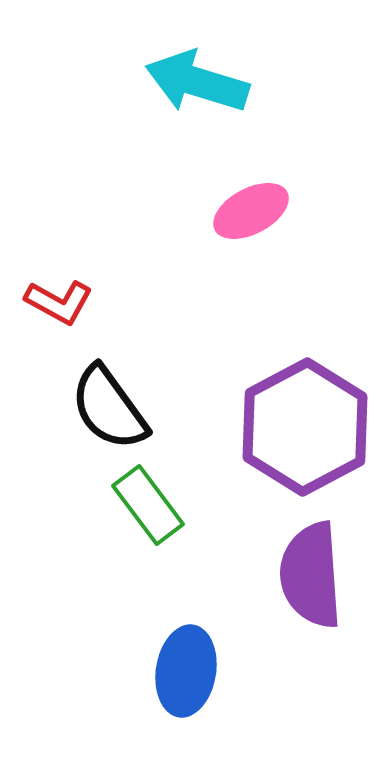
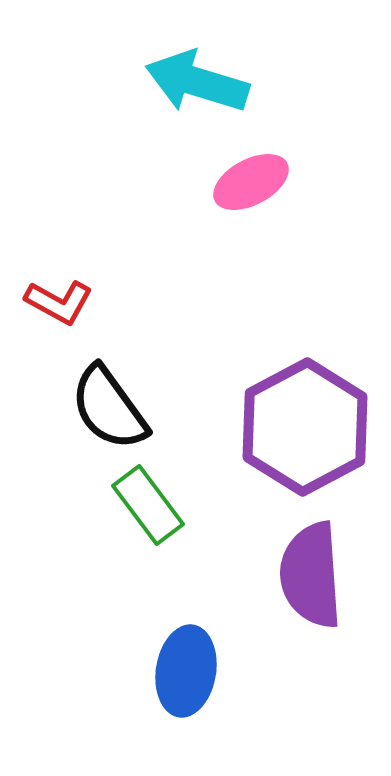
pink ellipse: moved 29 px up
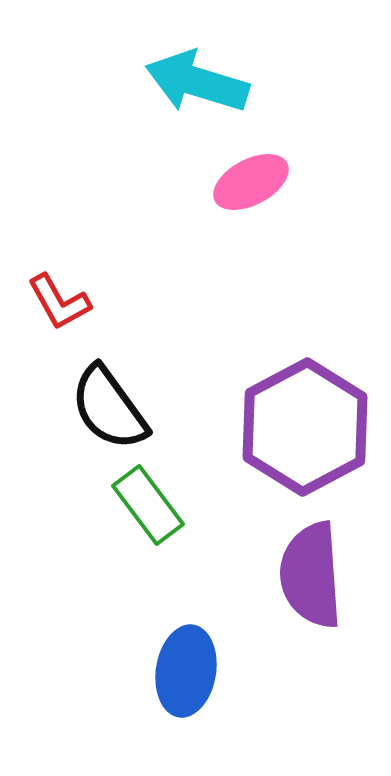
red L-shape: rotated 32 degrees clockwise
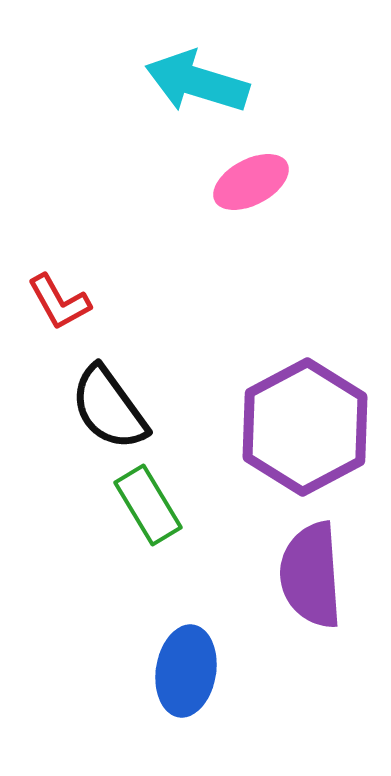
green rectangle: rotated 6 degrees clockwise
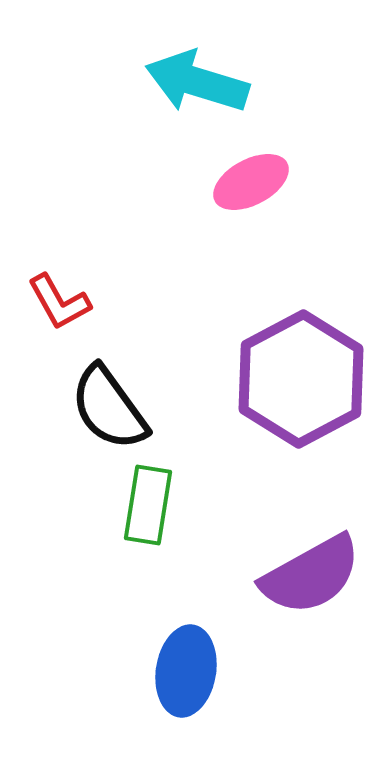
purple hexagon: moved 4 px left, 48 px up
green rectangle: rotated 40 degrees clockwise
purple semicircle: rotated 115 degrees counterclockwise
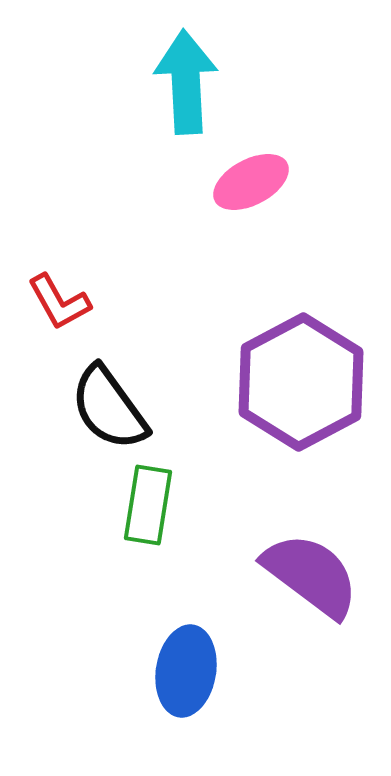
cyan arrow: moved 11 px left; rotated 70 degrees clockwise
purple hexagon: moved 3 px down
purple semicircle: rotated 114 degrees counterclockwise
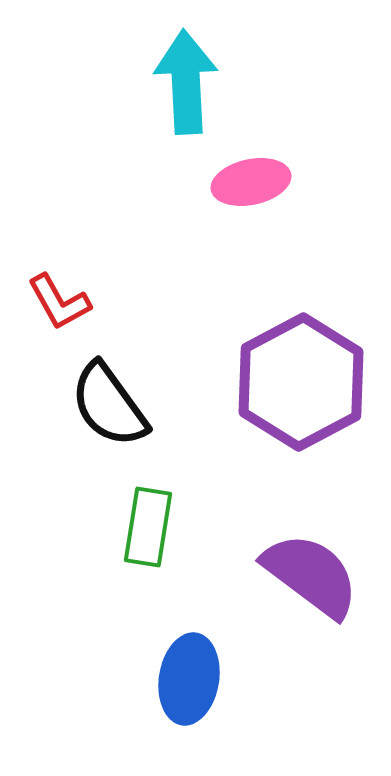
pink ellipse: rotated 16 degrees clockwise
black semicircle: moved 3 px up
green rectangle: moved 22 px down
blue ellipse: moved 3 px right, 8 px down
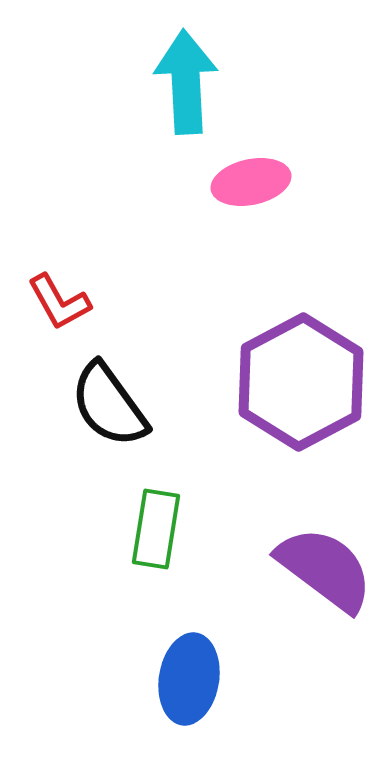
green rectangle: moved 8 px right, 2 px down
purple semicircle: moved 14 px right, 6 px up
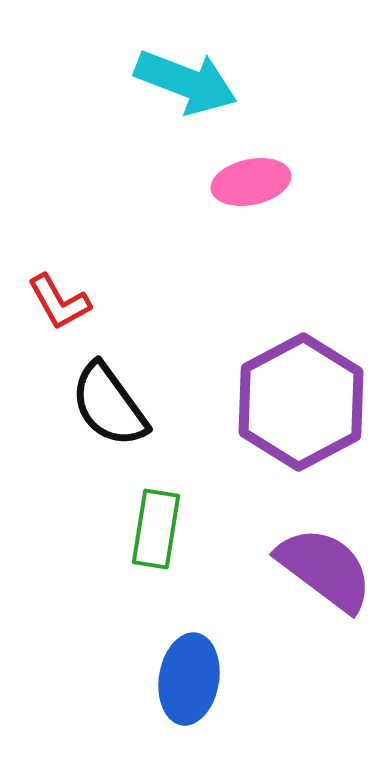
cyan arrow: rotated 114 degrees clockwise
purple hexagon: moved 20 px down
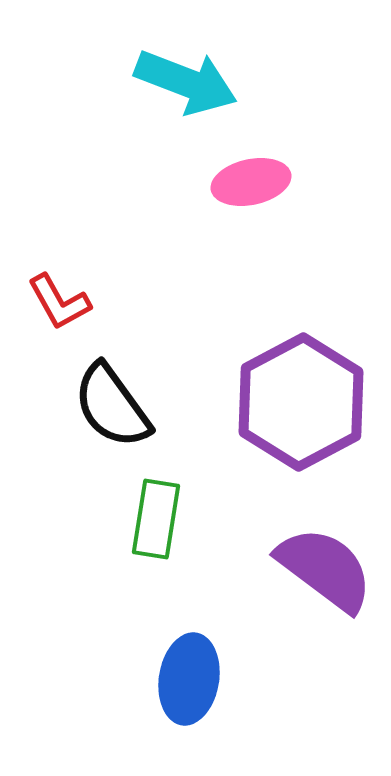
black semicircle: moved 3 px right, 1 px down
green rectangle: moved 10 px up
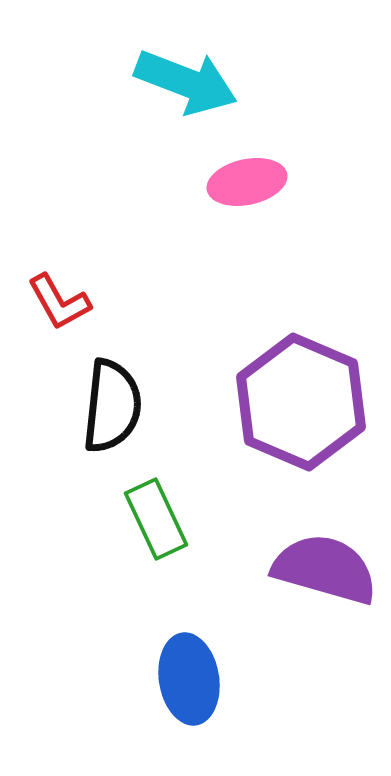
pink ellipse: moved 4 px left
purple hexagon: rotated 9 degrees counterclockwise
black semicircle: rotated 138 degrees counterclockwise
green rectangle: rotated 34 degrees counterclockwise
purple semicircle: rotated 21 degrees counterclockwise
blue ellipse: rotated 18 degrees counterclockwise
